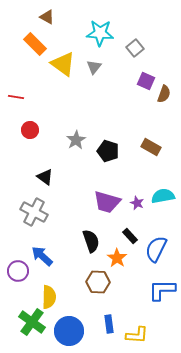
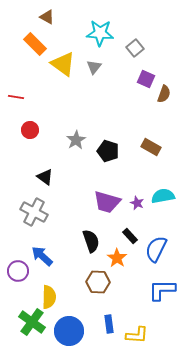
purple square: moved 2 px up
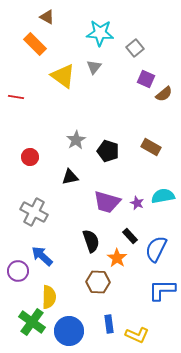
yellow triangle: moved 12 px down
brown semicircle: rotated 30 degrees clockwise
red circle: moved 27 px down
black triangle: moved 25 px right; rotated 48 degrees counterclockwise
yellow L-shape: rotated 20 degrees clockwise
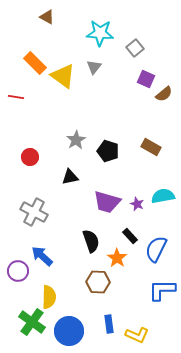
orange rectangle: moved 19 px down
purple star: moved 1 px down
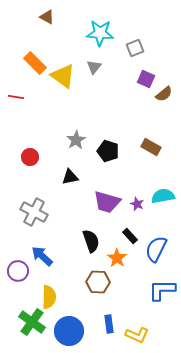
gray square: rotated 18 degrees clockwise
